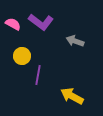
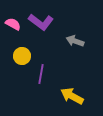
purple line: moved 3 px right, 1 px up
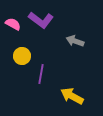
purple L-shape: moved 2 px up
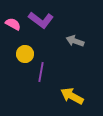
yellow circle: moved 3 px right, 2 px up
purple line: moved 2 px up
